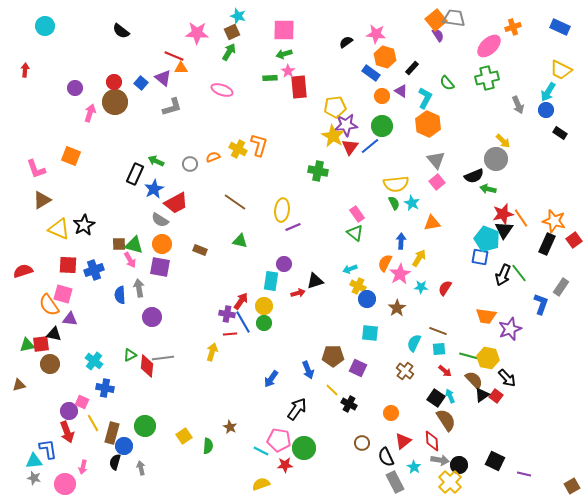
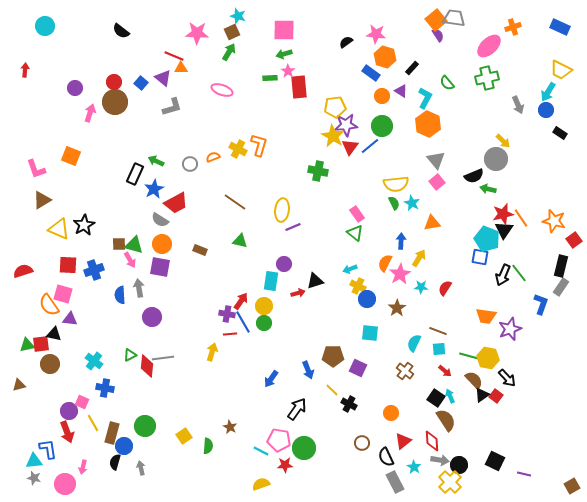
black rectangle at (547, 244): moved 14 px right, 22 px down; rotated 10 degrees counterclockwise
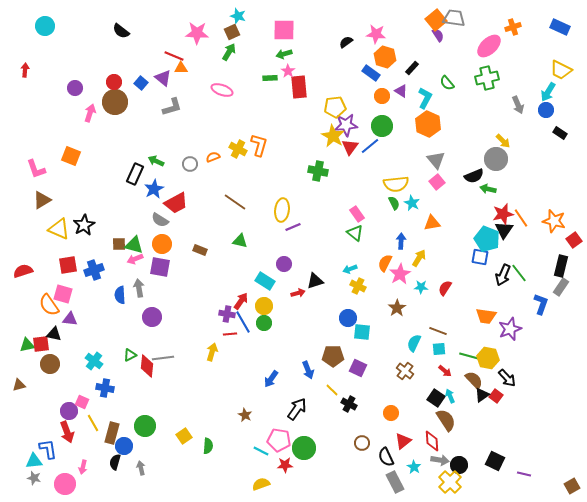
pink arrow at (130, 260): moved 5 px right, 1 px up; rotated 98 degrees clockwise
red square at (68, 265): rotated 12 degrees counterclockwise
cyan rectangle at (271, 281): moved 6 px left; rotated 66 degrees counterclockwise
blue circle at (367, 299): moved 19 px left, 19 px down
cyan square at (370, 333): moved 8 px left, 1 px up
brown star at (230, 427): moved 15 px right, 12 px up
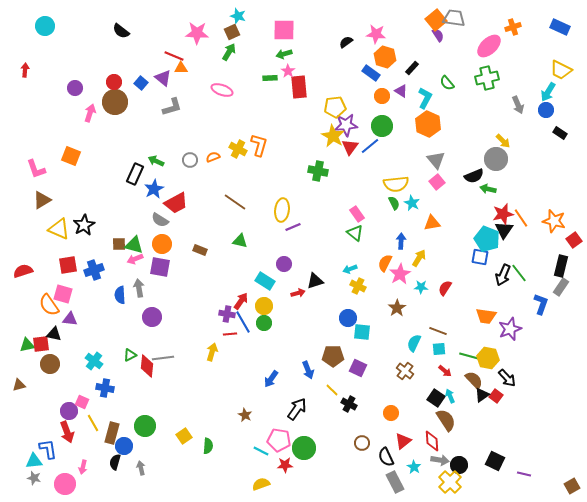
gray circle at (190, 164): moved 4 px up
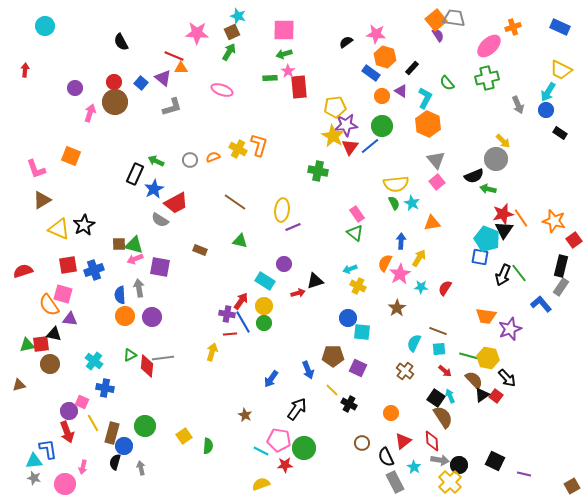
black semicircle at (121, 31): moved 11 px down; rotated 24 degrees clockwise
orange circle at (162, 244): moved 37 px left, 72 px down
blue L-shape at (541, 304): rotated 60 degrees counterclockwise
brown semicircle at (446, 420): moved 3 px left, 3 px up
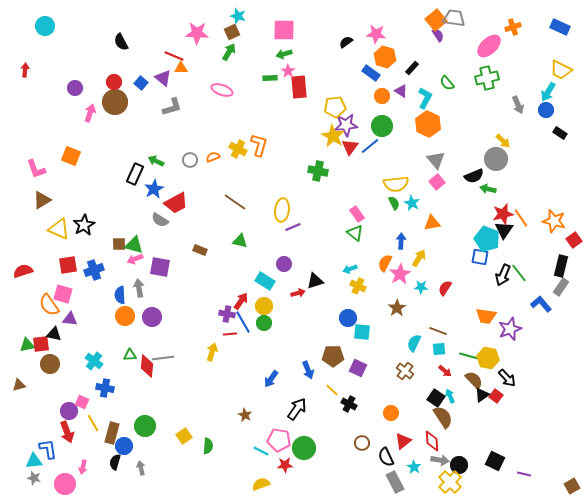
green triangle at (130, 355): rotated 24 degrees clockwise
